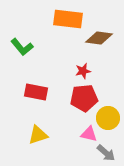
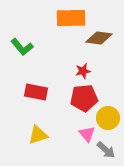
orange rectangle: moved 3 px right, 1 px up; rotated 8 degrees counterclockwise
pink triangle: moved 2 px left; rotated 36 degrees clockwise
gray arrow: moved 3 px up
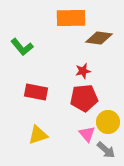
yellow circle: moved 4 px down
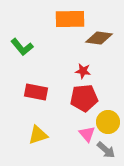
orange rectangle: moved 1 px left, 1 px down
red star: rotated 21 degrees clockwise
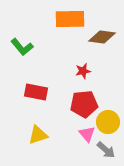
brown diamond: moved 3 px right, 1 px up
red star: rotated 21 degrees counterclockwise
red pentagon: moved 6 px down
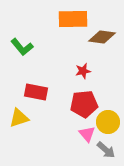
orange rectangle: moved 3 px right
yellow triangle: moved 19 px left, 17 px up
